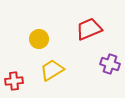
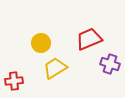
red trapezoid: moved 10 px down
yellow circle: moved 2 px right, 4 px down
yellow trapezoid: moved 3 px right, 2 px up
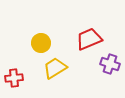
red cross: moved 3 px up
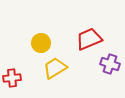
red cross: moved 2 px left
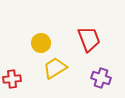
red trapezoid: rotated 92 degrees clockwise
purple cross: moved 9 px left, 14 px down
red cross: moved 1 px down
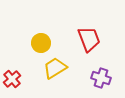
red cross: rotated 36 degrees counterclockwise
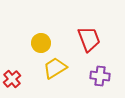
purple cross: moved 1 px left, 2 px up; rotated 12 degrees counterclockwise
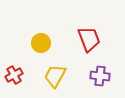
yellow trapezoid: moved 8 px down; rotated 30 degrees counterclockwise
red cross: moved 2 px right, 4 px up; rotated 12 degrees clockwise
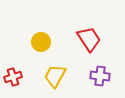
red trapezoid: rotated 12 degrees counterclockwise
yellow circle: moved 1 px up
red cross: moved 1 px left, 2 px down; rotated 12 degrees clockwise
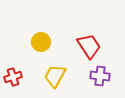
red trapezoid: moved 7 px down
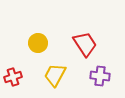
yellow circle: moved 3 px left, 1 px down
red trapezoid: moved 4 px left, 2 px up
yellow trapezoid: moved 1 px up
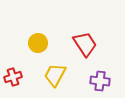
purple cross: moved 5 px down
